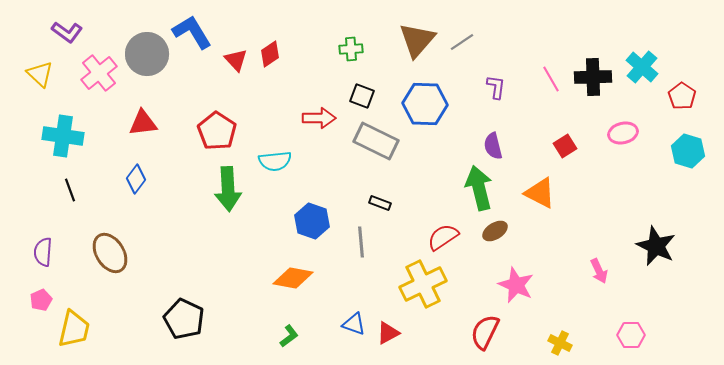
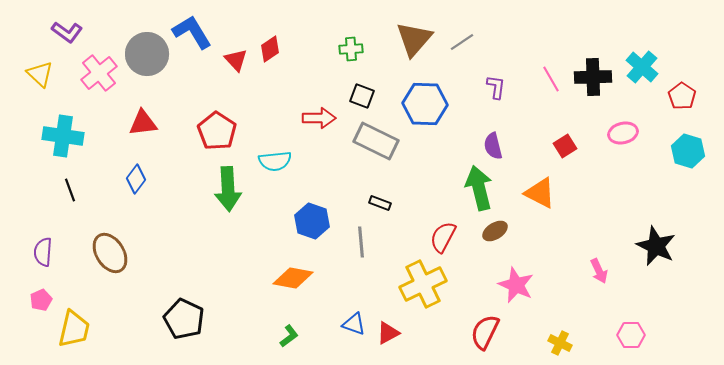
brown triangle at (417, 40): moved 3 px left, 1 px up
red diamond at (270, 54): moved 5 px up
red semicircle at (443, 237): rotated 28 degrees counterclockwise
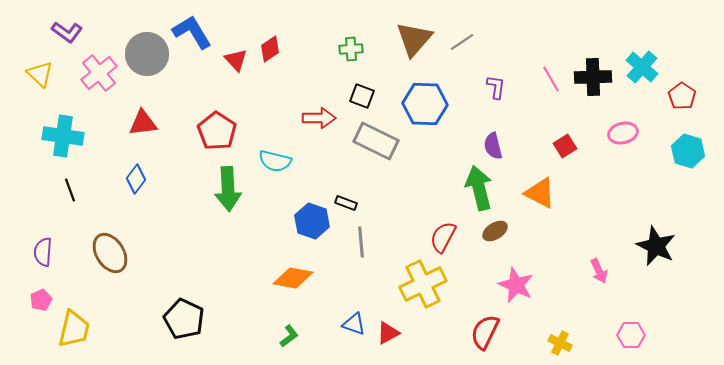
cyan semicircle at (275, 161): rotated 20 degrees clockwise
black rectangle at (380, 203): moved 34 px left
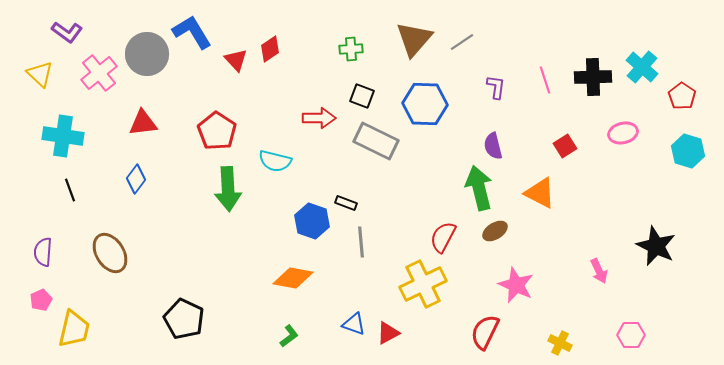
pink line at (551, 79): moved 6 px left, 1 px down; rotated 12 degrees clockwise
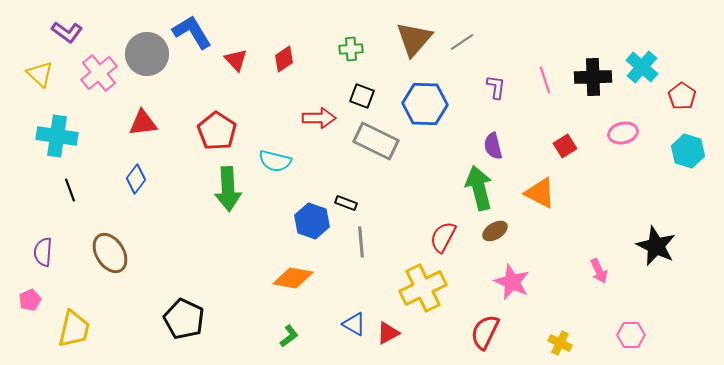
red diamond at (270, 49): moved 14 px right, 10 px down
cyan cross at (63, 136): moved 6 px left
yellow cross at (423, 284): moved 4 px down
pink star at (516, 285): moved 4 px left, 3 px up
pink pentagon at (41, 300): moved 11 px left
blue triangle at (354, 324): rotated 10 degrees clockwise
